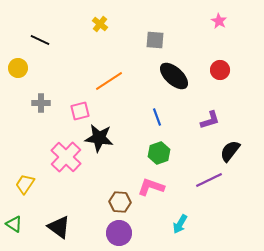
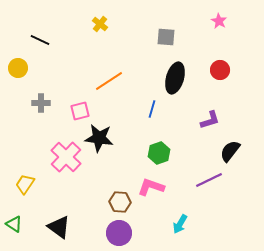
gray square: moved 11 px right, 3 px up
black ellipse: moved 1 px right, 2 px down; rotated 64 degrees clockwise
blue line: moved 5 px left, 8 px up; rotated 36 degrees clockwise
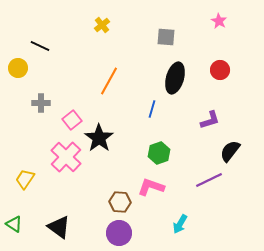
yellow cross: moved 2 px right, 1 px down; rotated 14 degrees clockwise
black line: moved 6 px down
orange line: rotated 28 degrees counterclockwise
pink square: moved 8 px left, 9 px down; rotated 24 degrees counterclockwise
black star: rotated 28 degrees clockwise
yellow trapezoid: moved 5 px up
